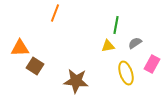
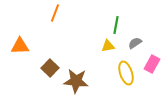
orange triangle: moved 2 px up
brown square: moved 15 px right, 2 px down; rotated 12 degrees clockwise
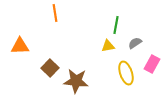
orange line: rotated 30 degrees counterclockwise
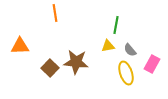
gray semicircle: moved 5 px left, 7 px down; rotated 96 degrees counterclockwise
brown star: moved 19 px up
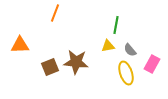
orange line: rotated 30 degrees clockwise
orange triangle: moved 1 px up
brown square: moved 1 px up; rotated 24 degrees clockwise
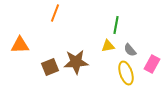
brown star: rotated 10 degrees counterclockwise
